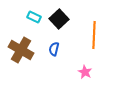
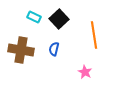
orange line: rotated 12 degrees counterclockwise
brown cross: rotated 20 degrees counterclockwise
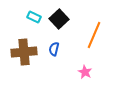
orange line: rotated 32 degrees clockwise
brown cross: moved 3 px right, 2 px down; rotated 15 degrees counterclockwise
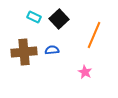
blue semicircle: moved 2 px left, 1 px down; rotated 72 degrees clockwise
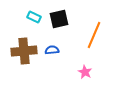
black square: rotated 30 degrees clockwise
brown cross: moved 1 px up
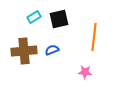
cyan rectangle: rotated 56 degrees counterclockwise
orange line: moved 2 px down; rotated 16 degrees counterclockwise
blue semicircle: rotated 16 degrees counterclockwise
pink star: rotated 24 degrees counterclockwise
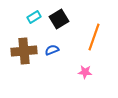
black square: rotated 18 degrees counterclockwise
orange line: rotated 12 degrees clockwise
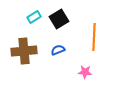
orange line: rotated 16 degrees counterclockwise
blue semicircle: moved 6 px right
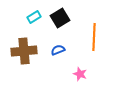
black square: moved 1 px right, 1 px up
pink star: moved 5 px left, 2 px down; rotated 16 degrees clockwise
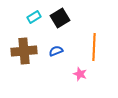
orange line: moved 10 px down
blue semicircle: moved 2 px left, 1 px down
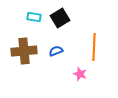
cyan rectangle: rotated 40 degrees clockwise
